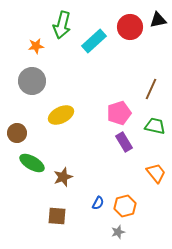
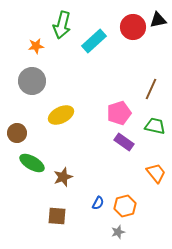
red circle: moved 3 px right
purple rectangle: rotated 24 degrees counterclockwise
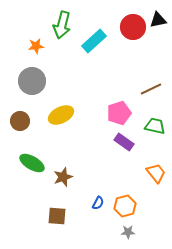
brown line: rotated 40 degrees clockwise
brown circle: moved 3 px right, 12 px up
gray star: moved 10 px right; rotated 16 degrees clockwise
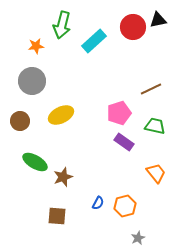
green ellipse: moved 3 px right, 1 px up
gray star: moved 10 px right, 6 px down; rotated 24 degrees counterclockwise
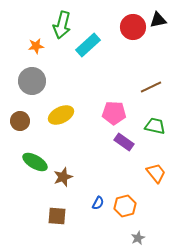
cyan rectangle: moved 6 px left, 4 px down
brown line: moved 2 px up
pink pentagon: moved 5 px left; rotated 20 degrees clockwise
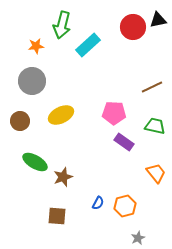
brown line: moved 1 px right
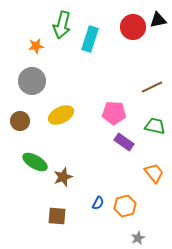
cyan rectangle: moved 2 px right, 6 px up; rotated 30 degrees counterclockwise
orange trapezoid: moved 2 px left
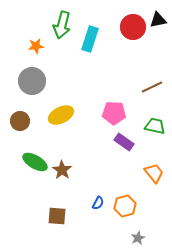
brown star: moved 1 px left, 7 px up; rotated 18 degrees counterclockwise
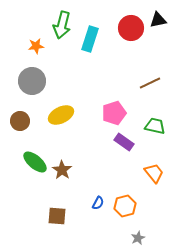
red circle: moved 2 px left, 1 px down
brown line: moved 2 px left, 4 px up
pink pentagon: rotated 20 degrees counterclockwise
green ellipse: rotated 10 degrees clockwise
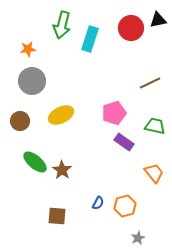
orange star: moved 8 px left, 3 px down
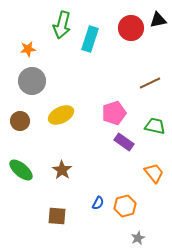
green ellipse: moved 14 px left, 8 px down
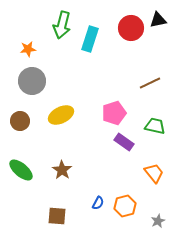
gray star: moved 20 px right, 17 px up
